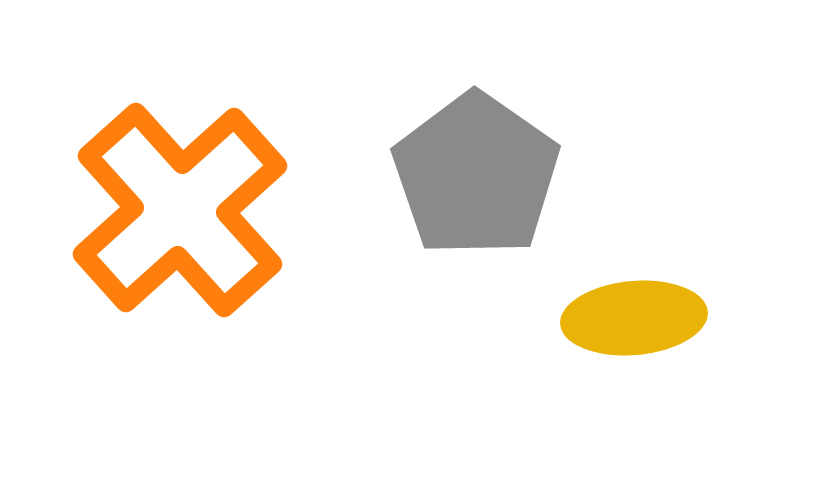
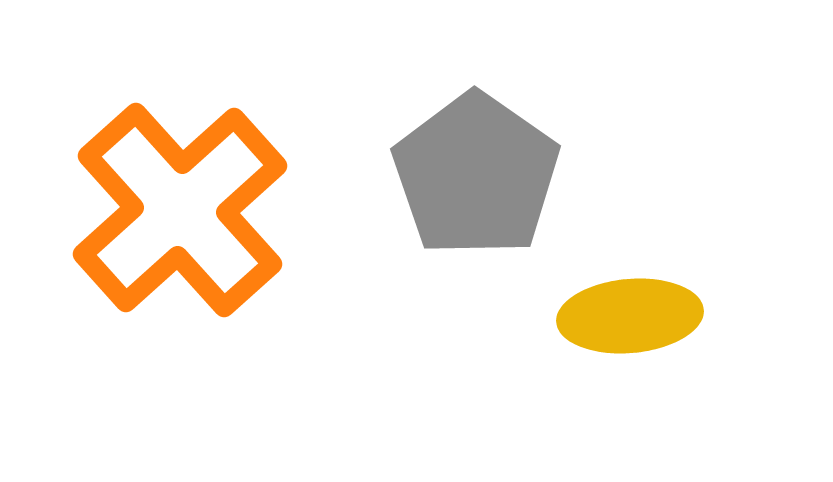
yellow ellipse: moved 4 px left, 2 px up
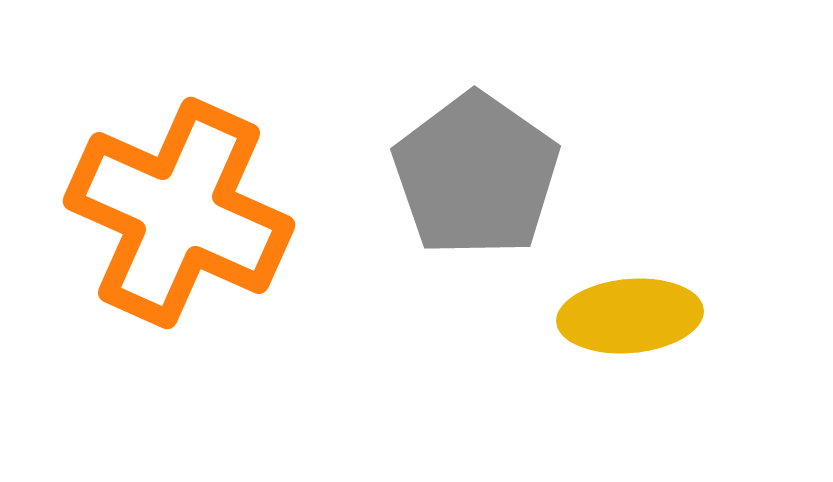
orange cross: moved 1 px left, 3 px down; rotated 24 degrees counterclockwise
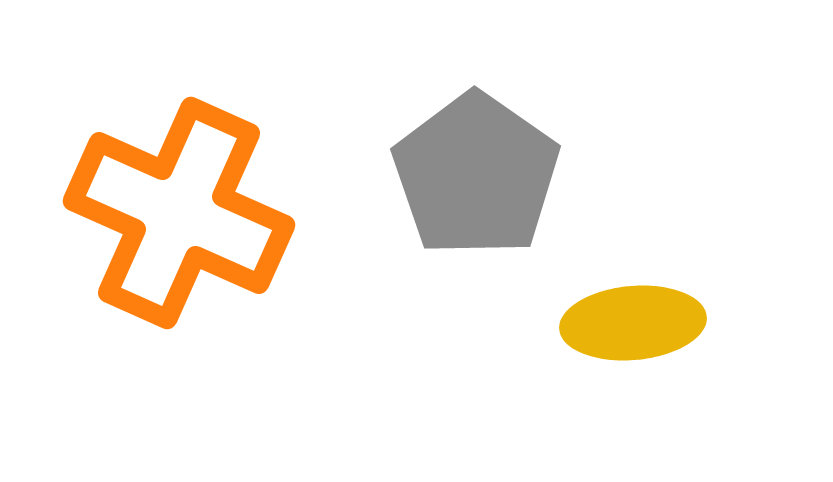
yellow ellipse: moved 3 px right, 7 px down
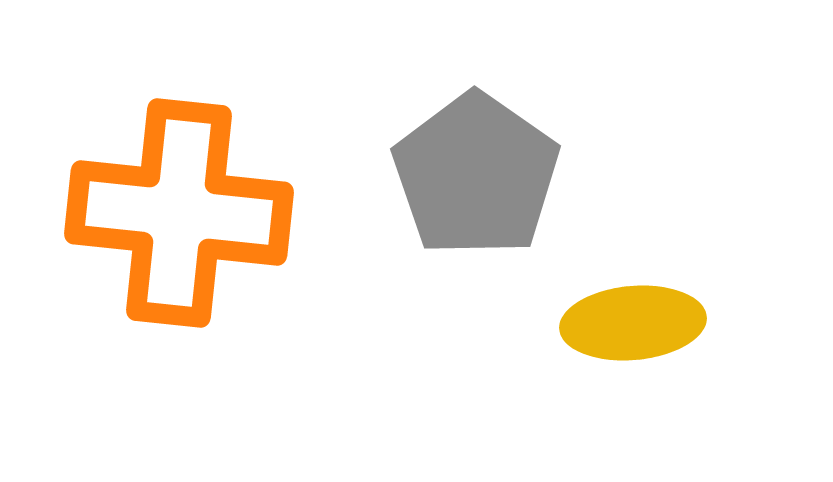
orange cross: rotated 18 degrees counterclockwise
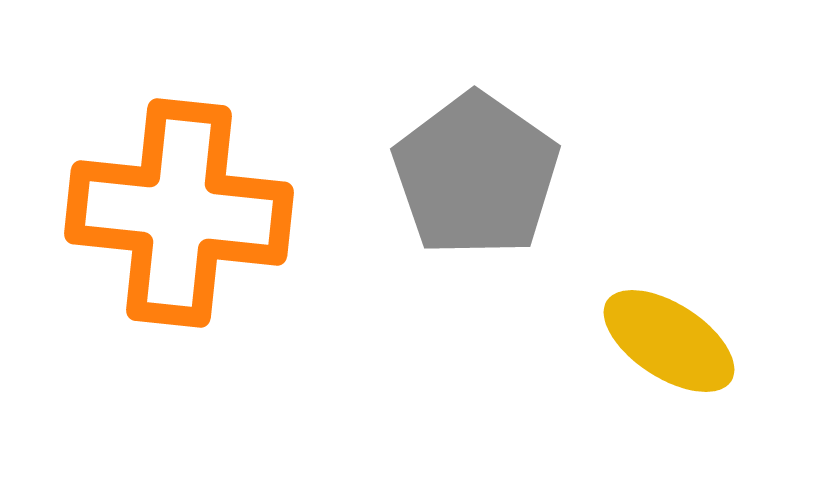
yellow ellipse: moved 36 px right, 18 px down; rotated 38 degrees clockwise
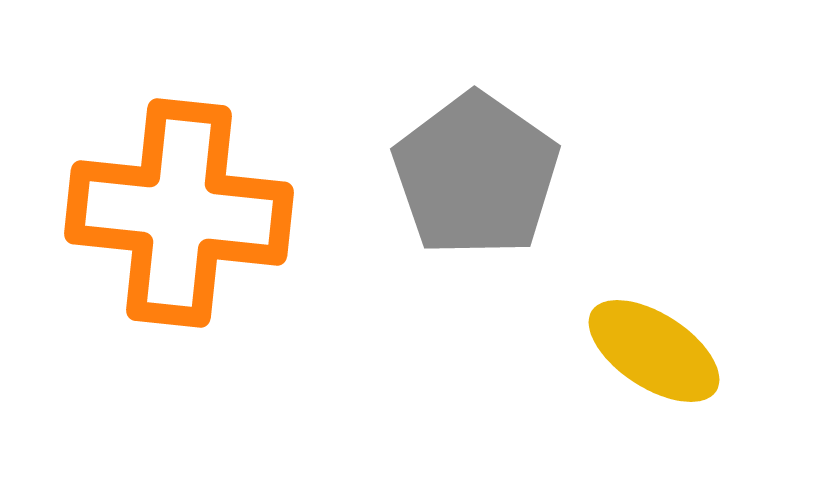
yellow ellipse: moved 15 px left, 10 px down
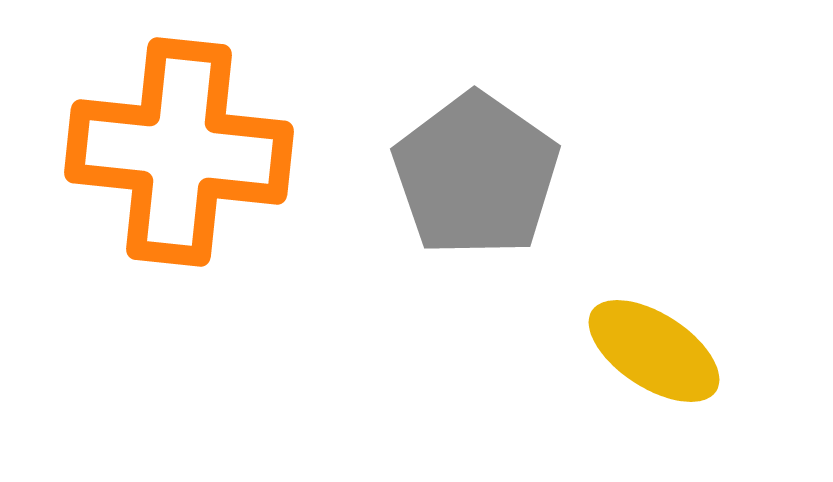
orange cross: moved 61 px up
